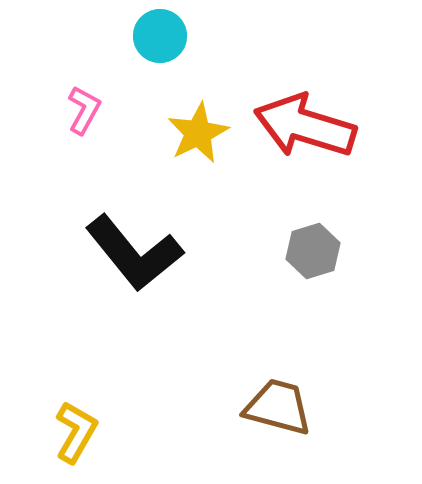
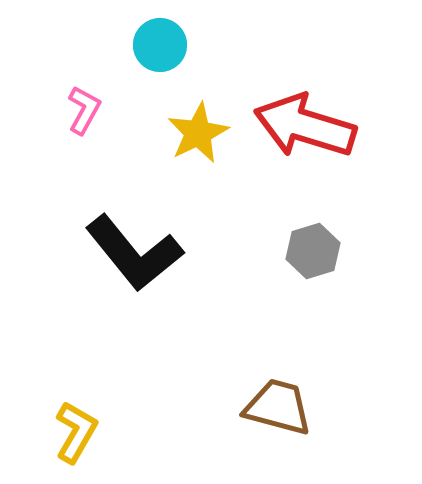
cyan circle: moved 9 px down
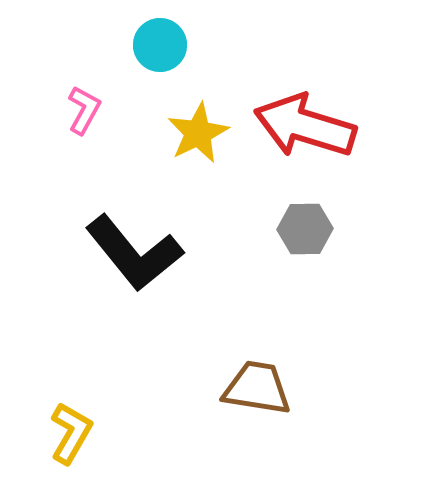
gray hexagon: moved 8 px left, 22 px up; rotated 16 degrees clockwise
brown trapezoid: moved 21 px left, 19 px up; rotated 6 degrees counterclockwise
yellow L-shape: moved 5 px left, 1 px down
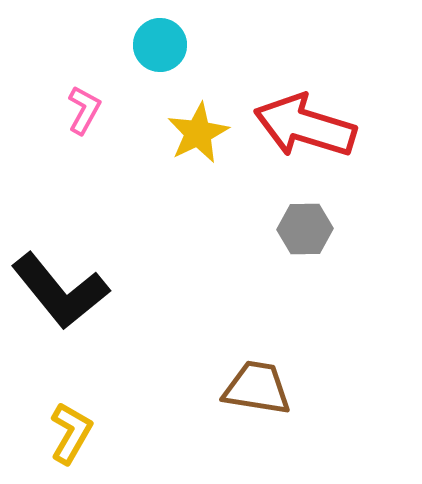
black L-shape: moved 74 px left, 38 px down
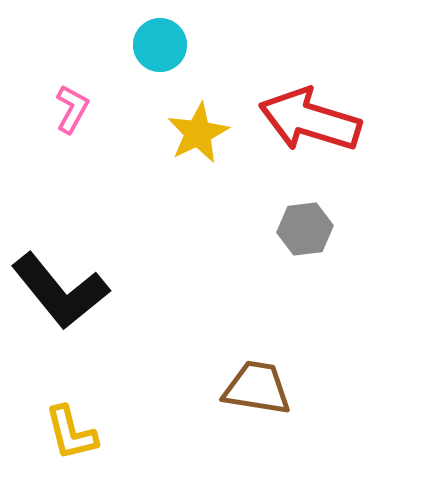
pink L-shape: moved 12 px left, 1 px up
red arrow: moved 5 px right, 6 px up
gray hexagon: rotated 6 degrees counterclockwise
yellow L-shape: rotated 136 degrees clockwise
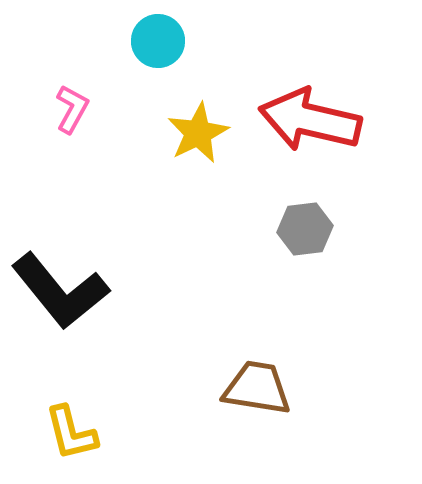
cyan circle: moved 2 px left, 4 px up
red arrow: rotated 4 degrees counterclockwise
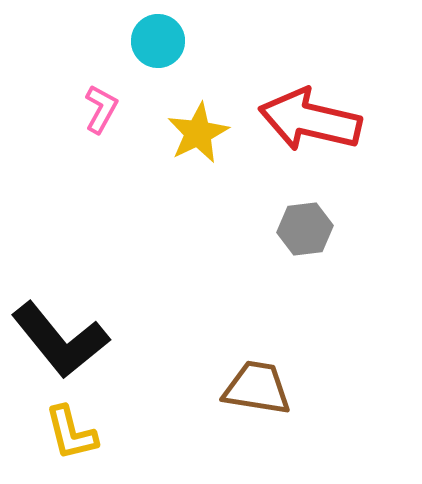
pink L-shape: moved 29 px right
black L-shape: moved 49 px down
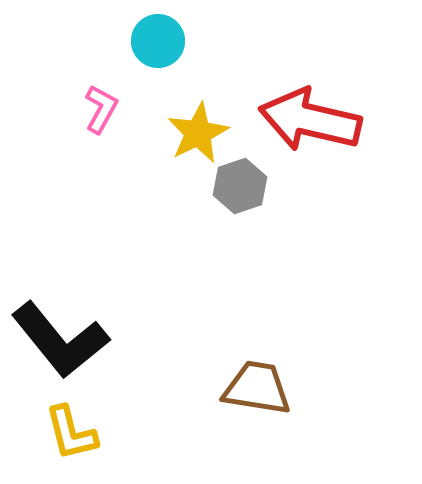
gray hexagon: moved 65 px left, 43 px up; rotated 12 degrees counterclockwise
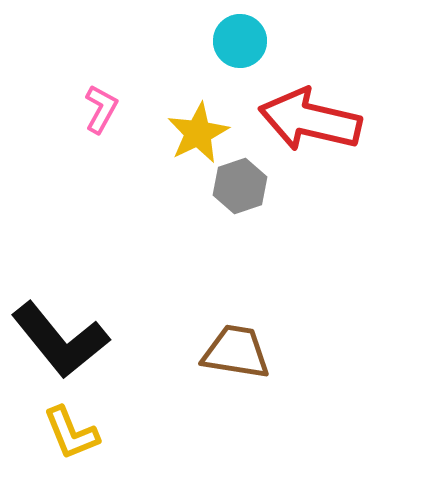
cyan circle: moved 82 px right
brown trapezoid: moved 21 px left, 36 px up
yellow L-shape: rotated 8 degrees counterclockwise
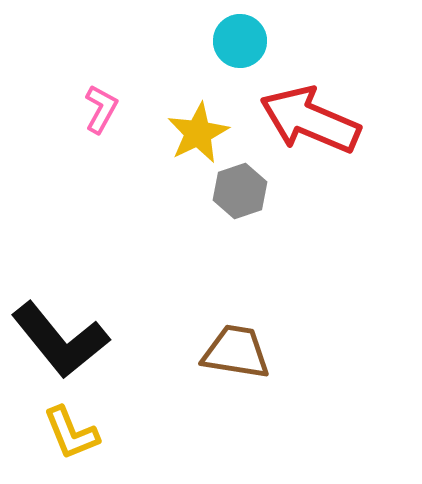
red arrow: rotated 10 degrees clockwise
gray hexagon: moved 5 px down
